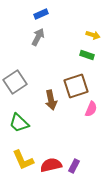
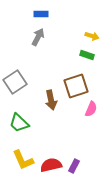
blue rectangle: rotated 24 degrees clockwise
yellow arrow: moved 1 px left, 1 px down
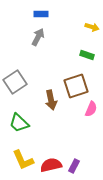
yellow arrow: moved 9 px up
